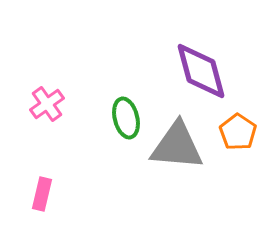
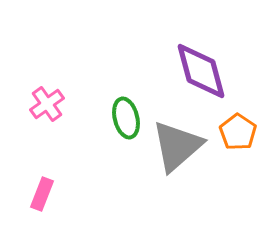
gray triangle: rotated 46 degrees counterclockwise
pink rectangle: rotated 8 degrees clockwise
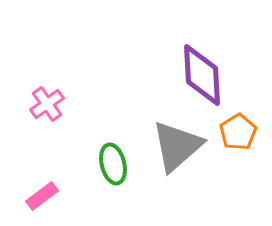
purple diamond: moved 1 px right, 4 px down; rotated 12 degrees clockwise
green ellipse: moved 13 px left, 46 px down
orange pentagon: rotated 6 degrees clockwise
pink rectangle: moved 2 px down; rotated 32 degrees clockwise
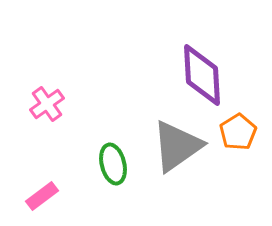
gray triangle: rotated 6 degrees clockwise
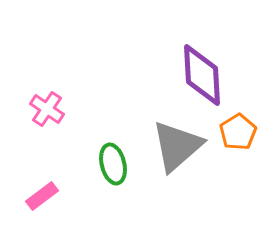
pink cross: moved 5 px down; rotated 20 degrees counterclockwise
gray triangle: rotated 6 degrees counterclockwise
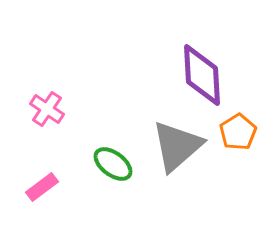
green ellipse: rotated 39 degrees counterclockwise
pink rectangle: moved 9 px up
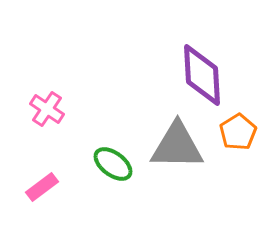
gray triangle: rotated 42 degrees clockwise
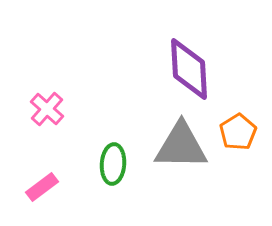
purple diamond: moved 13 px left, 6 px up
pink cross: rotated 8 degrees clockwise
gray triangle: moved 4 px right
green ellipse: rotated 57 degrees clockwise
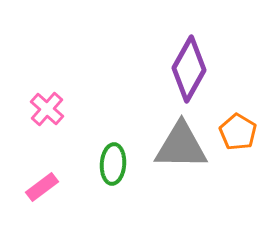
purple diamond: rotated 32 degrees clockwise
orange pentagon: rotated 9 degrees counterclockwise
